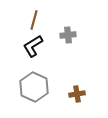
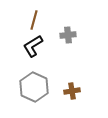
brown cross: moved 5 px left, 3 px up
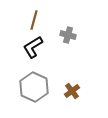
gray cross: rotated 21 degrees clockwise
black L-shape: moved 1 px down
brown cross: rotated 28 degrees counterclockwise
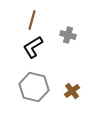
brown line: moved 2 px left
gray hexagon: rotated 12 degrees counterclockwise
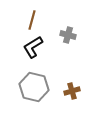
brown cross: rotated 21 degrees clockwise
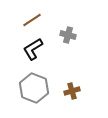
brown line: rotated 42 degrees clockwise
black L-shape: moved 2 px down
gray hexagon: moved 1 px down; rotated 8 degrees clockwise
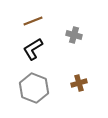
brown line: moved 1 px right, 1 px down; rotated 12 degrees clockwise
gray cross: moved 6 px right
brown cross: moved 7 px right, 8 px up
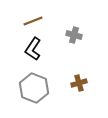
black L-shape: rotated 25 degrees counterclockwise
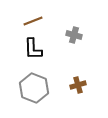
black L-shape: rotated 35 degrees counterclockwise
brown cross: moved 1 px left, 2 px down
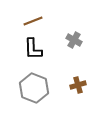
gray cross: moved 5 px down; rotated 14 degrees clockwise
